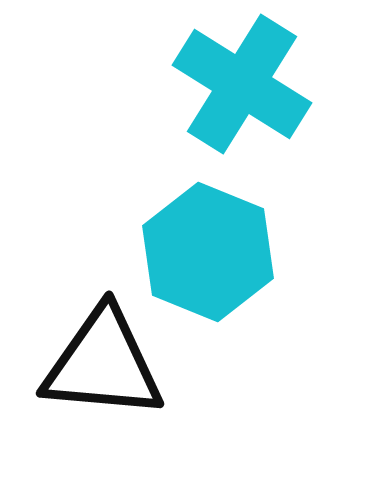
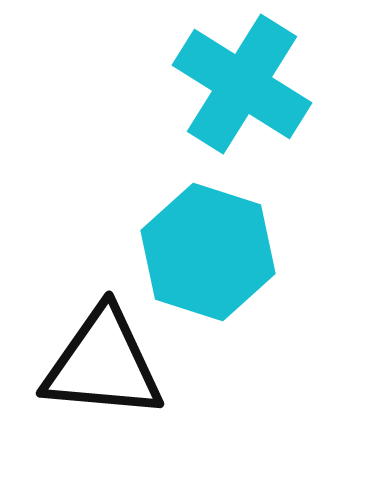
cyan hexagon: rotated 4 degrees counterclockwise
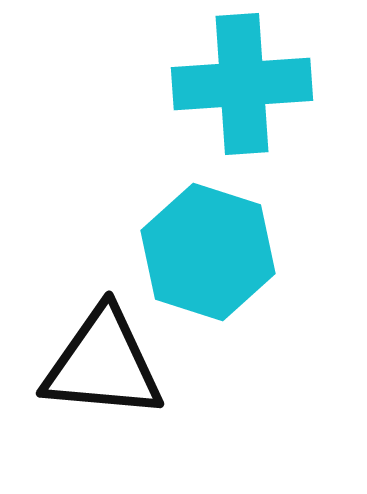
cyan cross: rotated 36 degrees counterclockwise
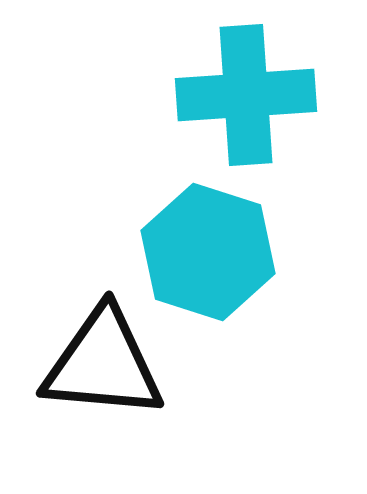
cyan cross: moved 4 px right, 11 px down
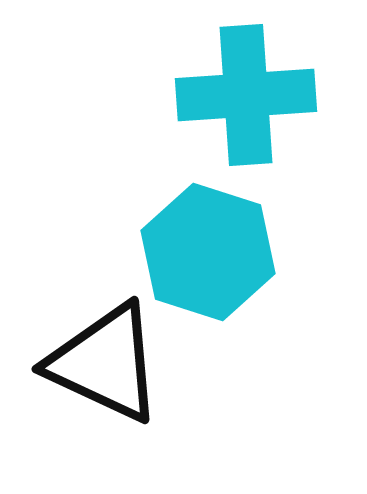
black triangle: moved 2 px right, 1 px up; rotated 20 degrees clockwise
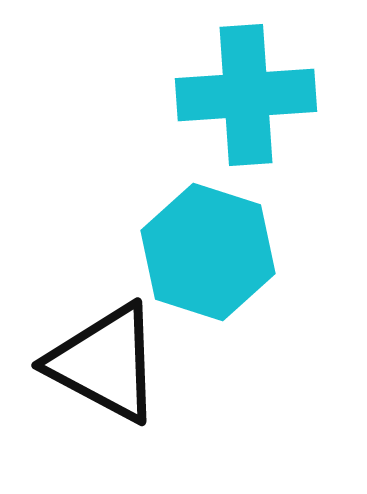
black triangle: rotated 3 degrees clockwise
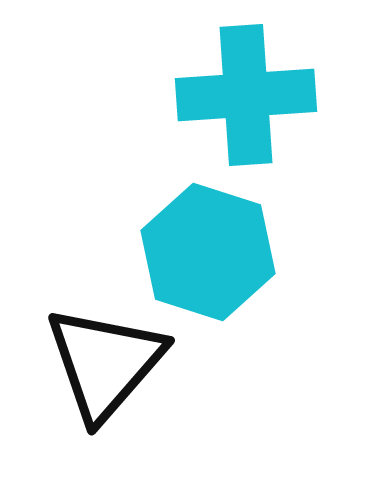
black triangle: rotated 43 degrees clockwise
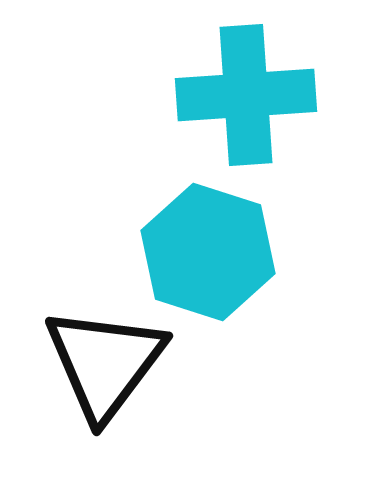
black triangle: rotated 4 degrees counterclockwise
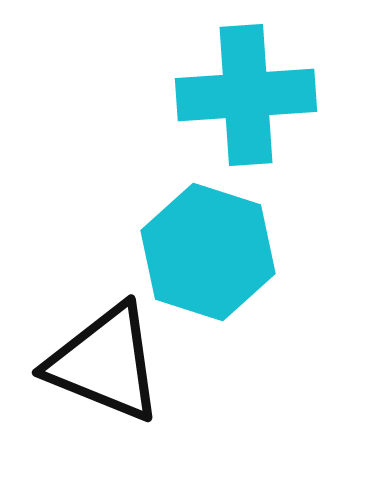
black triangle: rotated 45 degrees counterclockwise
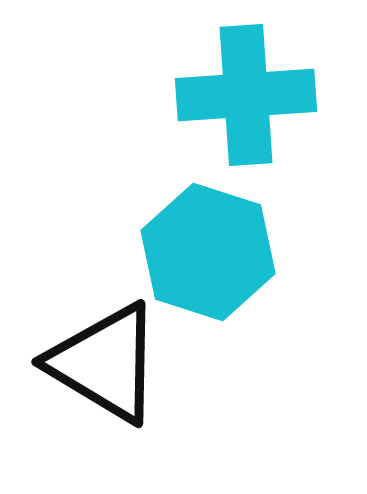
black triangle: rotated 9 degrees clockwise
